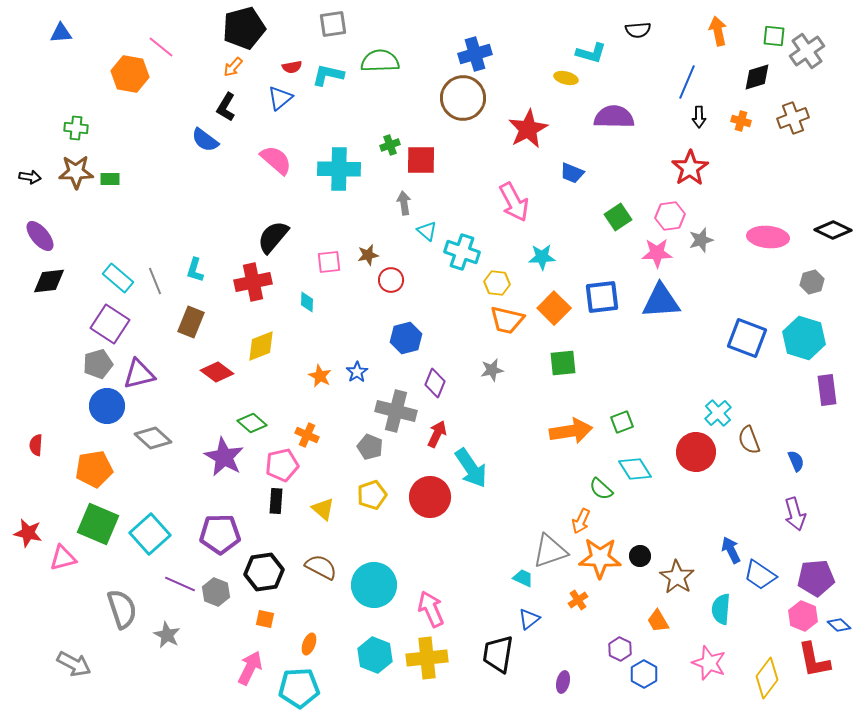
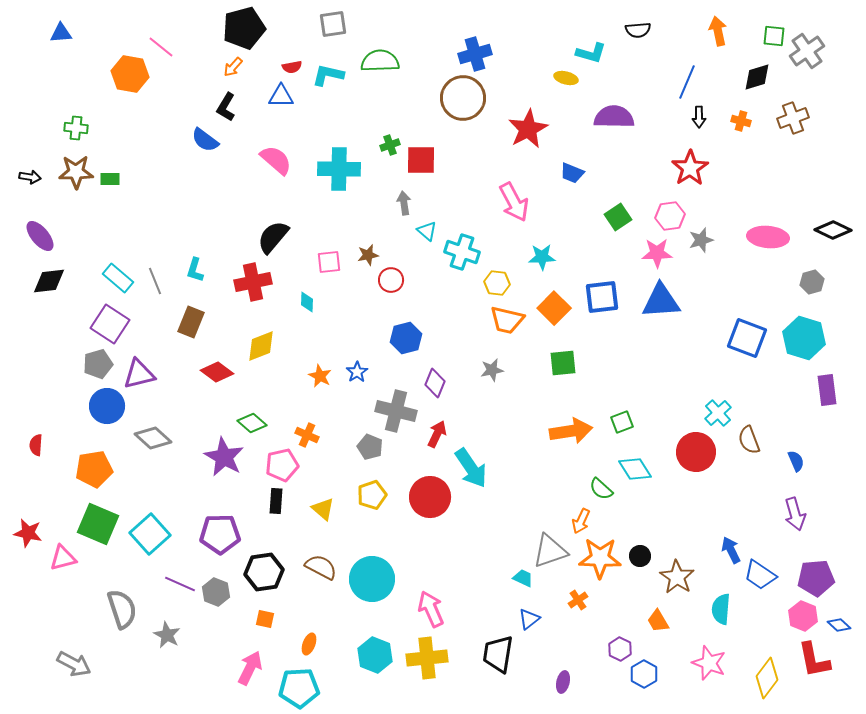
blue triangle at (280, 98): moved 1 px right, 2 px up; rotated 40 degrees clockwise
cyan circle at (374, 585): moved 2 px left, 6 px up
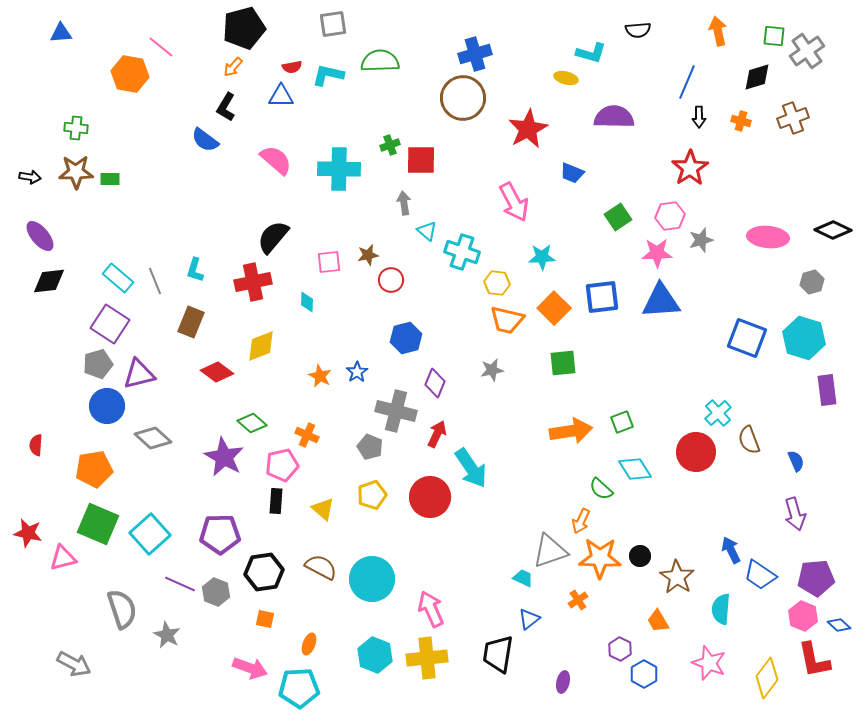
pink arrow at (250, 668): rotated 84 degrees clockwise
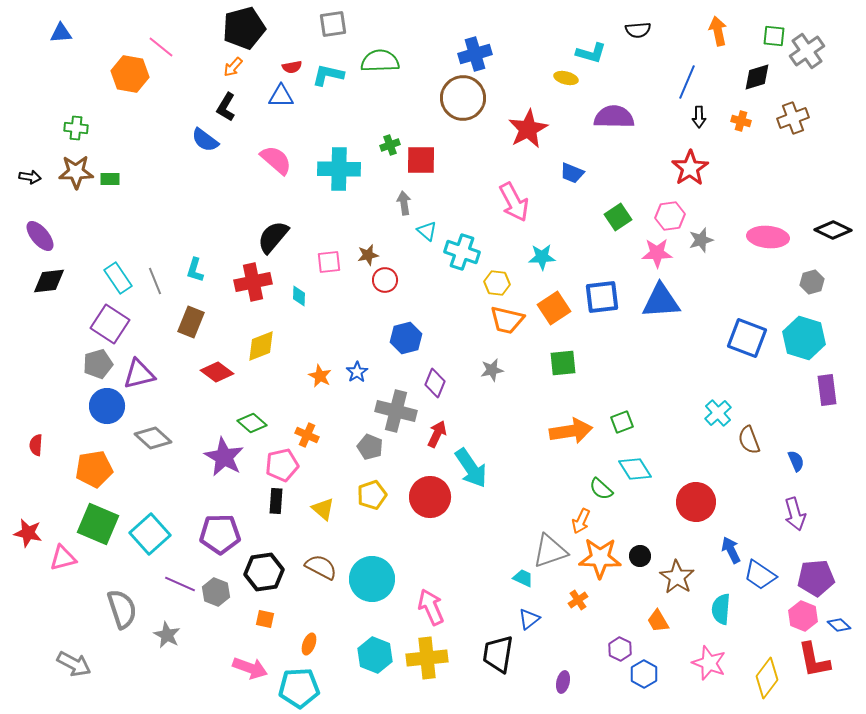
cyan rectangle at (118, 278): rotated 16 degrees clockwise
red circle at (391, 280): moved 6 px left
cyan diamond at (307, 302): moved 8 px left, 6 px up
orange square at (554, 308): rotated 12 degrees clockwise
red circle at (696, 452): moved 50 px down
pink arrow at (431, 609): moved 2 px up
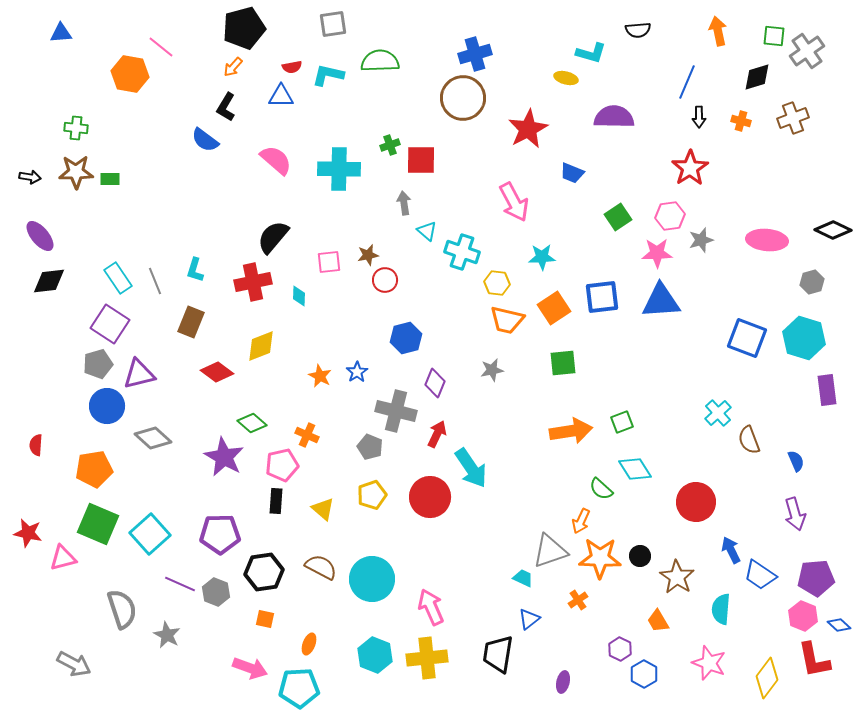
pink ellipse at (768, 237): moved 1 px left, 3 px down
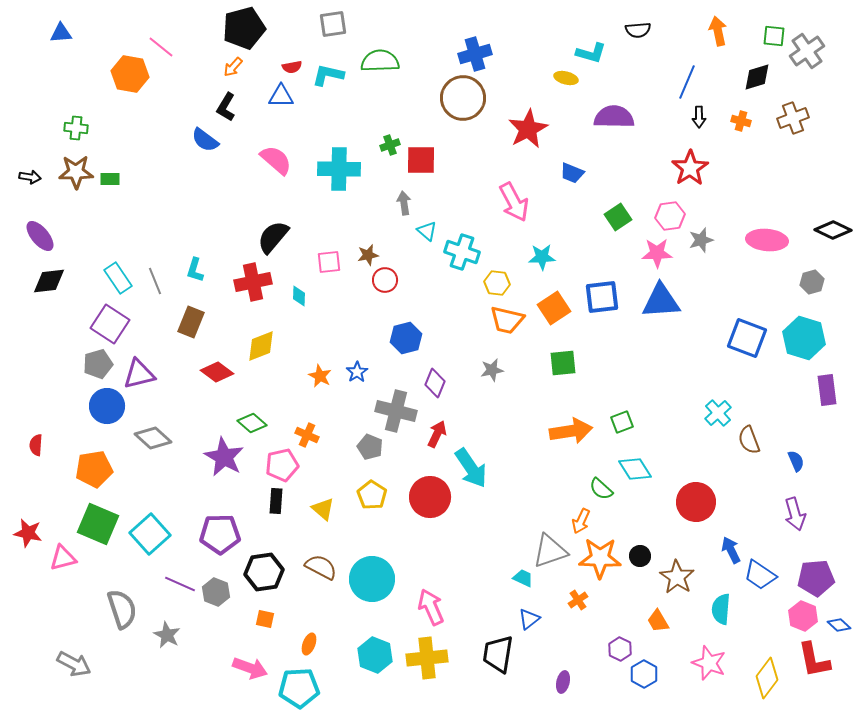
yellow pentagon at (372, 495): rotated 20 degrees counterclockwise
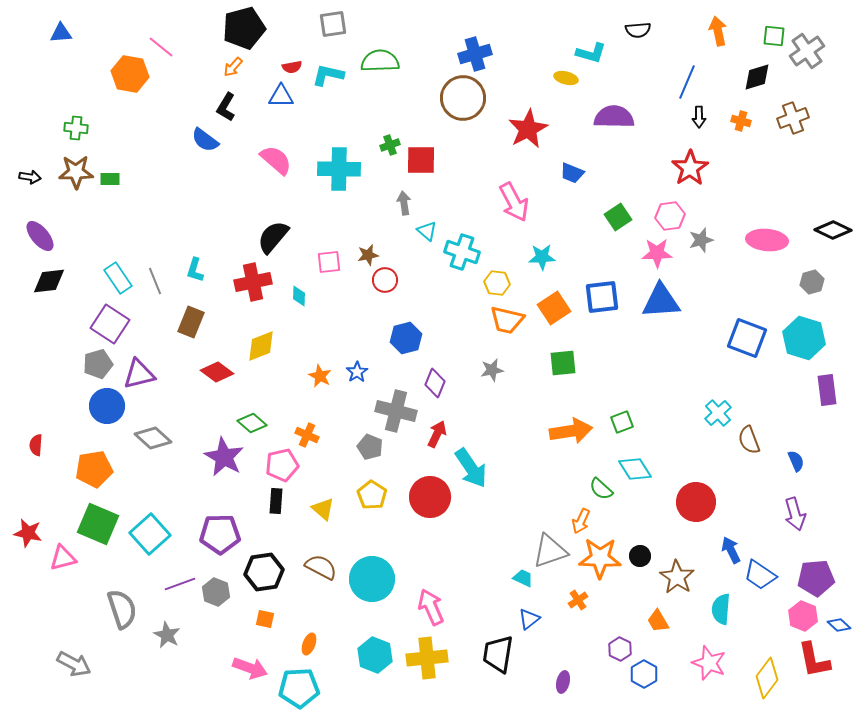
purple line at (180, 584): rotated 44 degrees counterclockwise
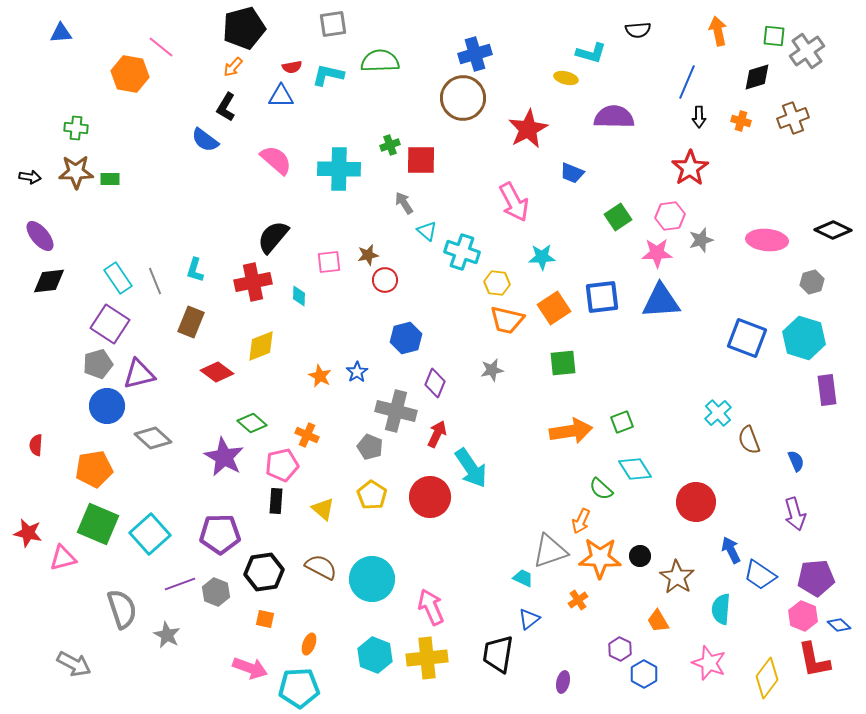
gray arrow at (404, 203): rotated 25 degrees counterclockwise
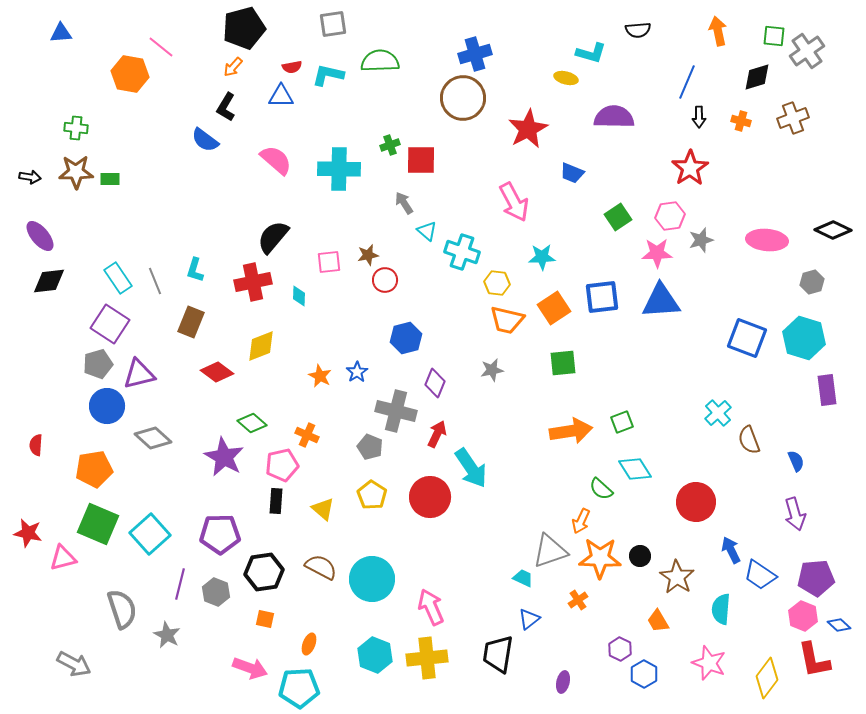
purple line at (180, 584): rotated 56 degrees counterclockwise
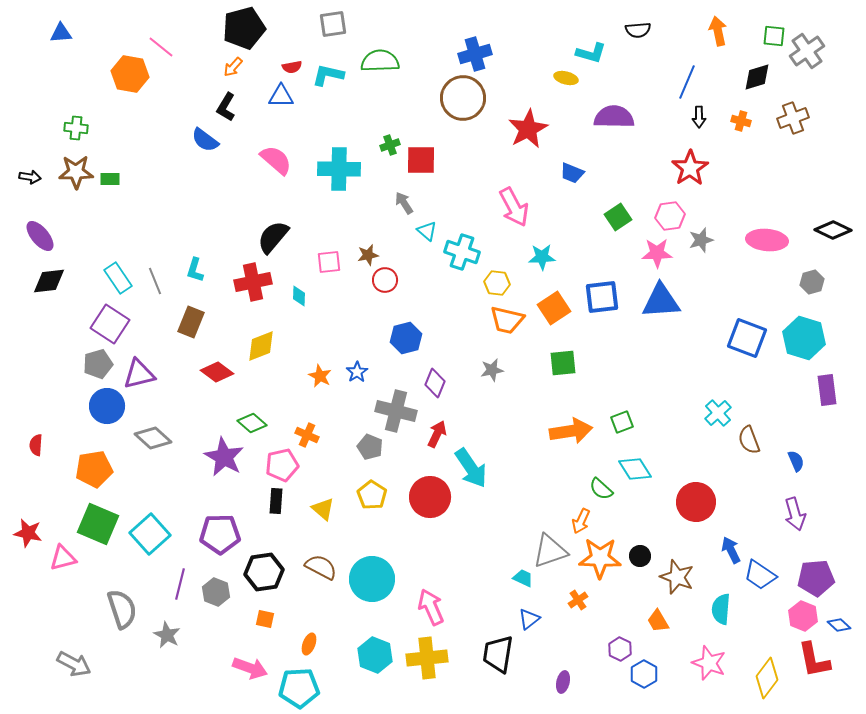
pink arrow at (514, 202): moved 5 px down
brown star at (677, 577): rotated 12 degrees counterclockwise
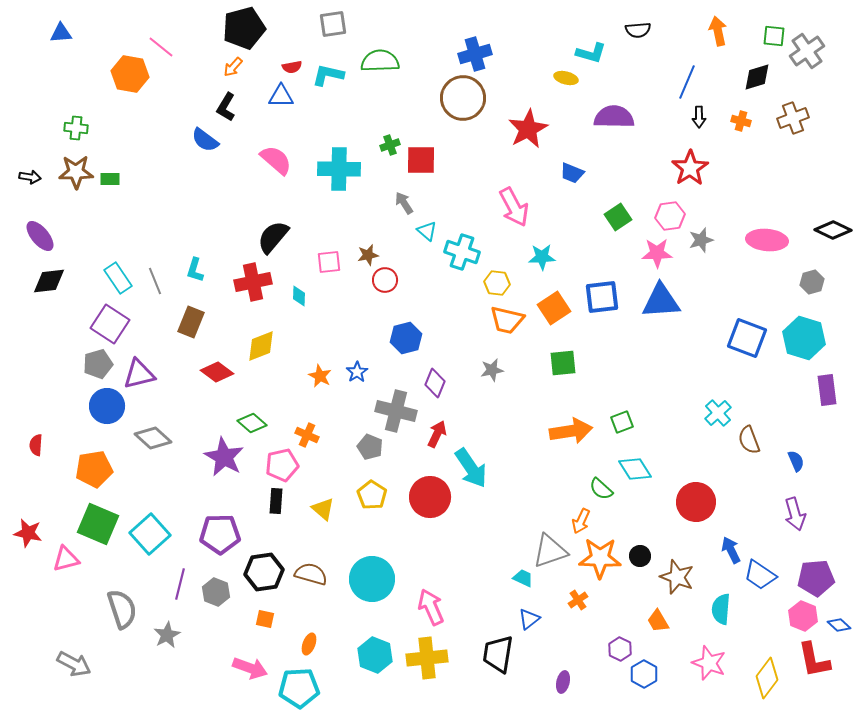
pink triangle at (63, 558): moved 3 px right, 1 px down
brown semicircle at (321, 567): moved 10 px left, 7 px down; rotated 12 degrees counterclockwise
gray star at (167, 635): rotated 16 degrees clockwise
